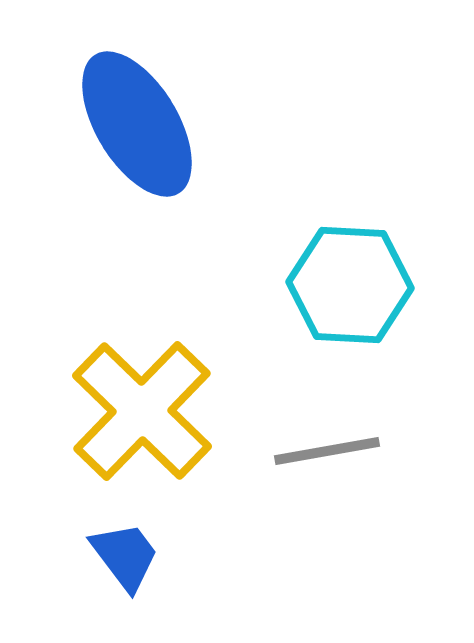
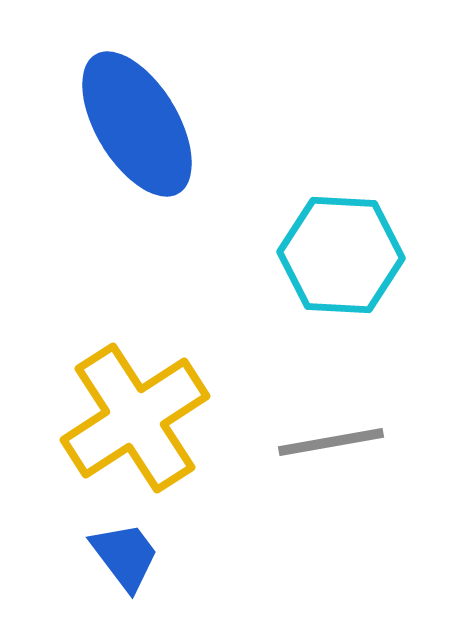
cyan hexagon: moved 9 px left, 30 px up
yellow cross: moved 7 px left, 7 px down; rotated 13 degrees clockwise
gray line: moved 4 px right, 9 px up
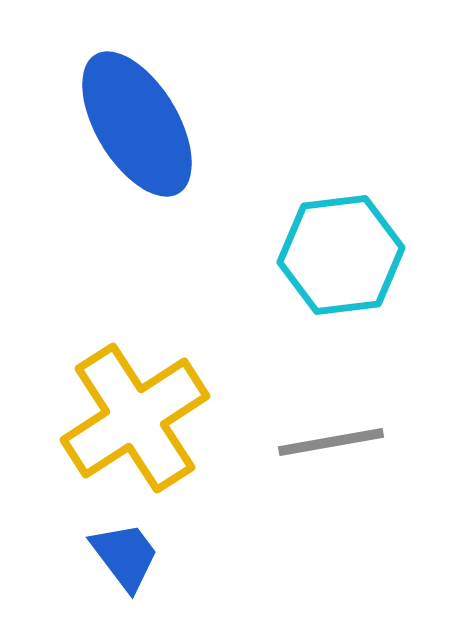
cyan hexagon: rotated 10 degrees counterclockwise
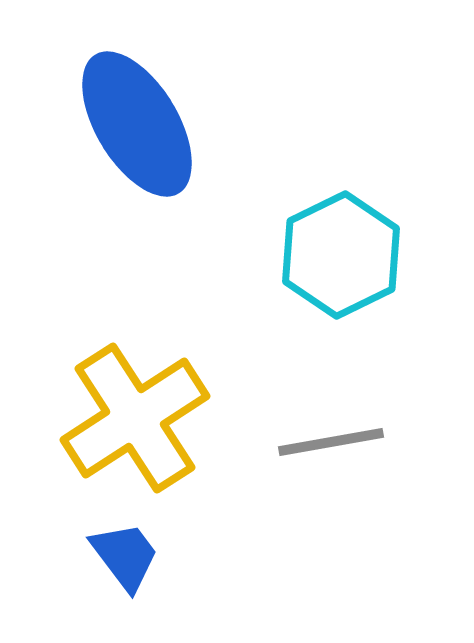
cyan hexagon: rotated 19 degrees counterclockwise
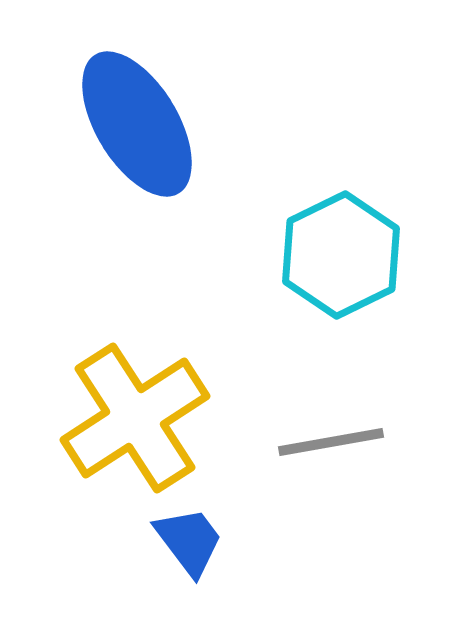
blue trapezoid: moved 64 px right, 15 px up
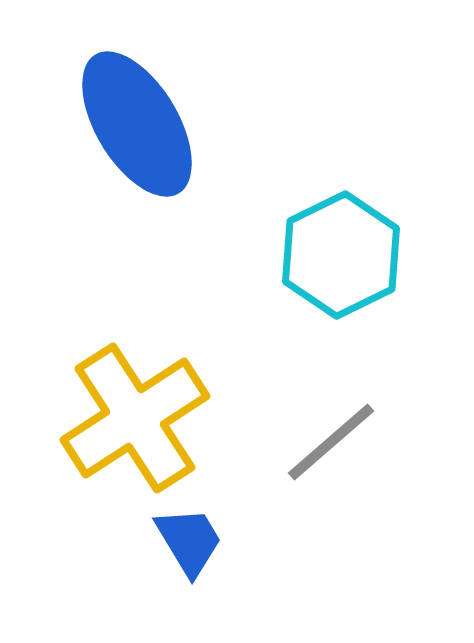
gray line: rotated 31 degrees counterclockwise
blue trapezoid: rotated 6 degrees clockwise
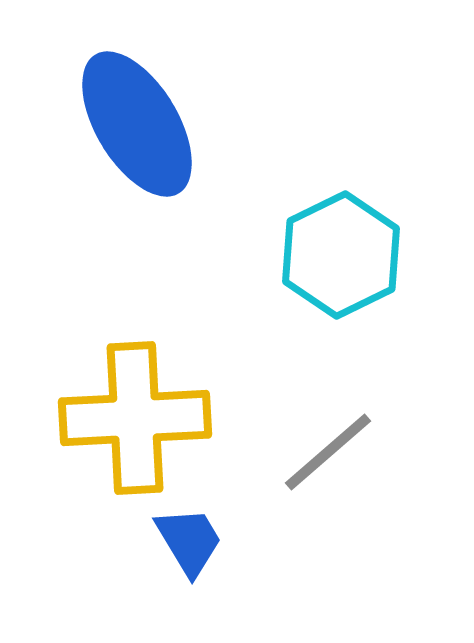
yellow cross: rotated 30 degrees clockwise
gray line: moved 3 px left, 10 px down
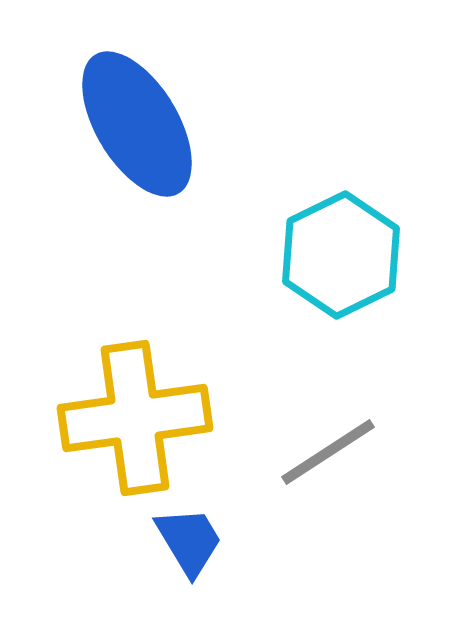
yellow cross: rotated 5 degrees counterclockwise
gray line: rotated 8 degrees clockwise
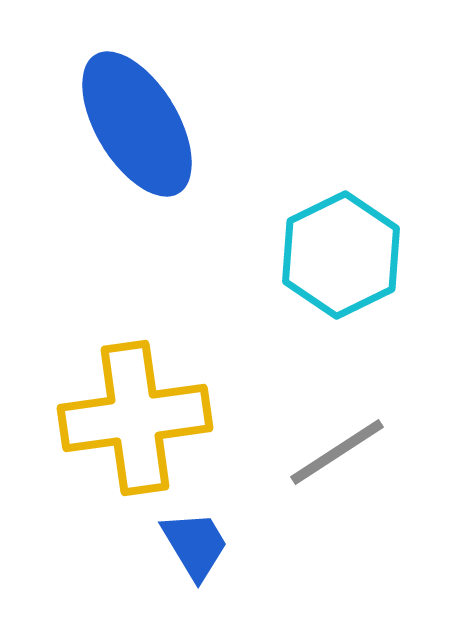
gray line: moved 9 px right
blue trapezoid: moved 6 px right, 4 px down
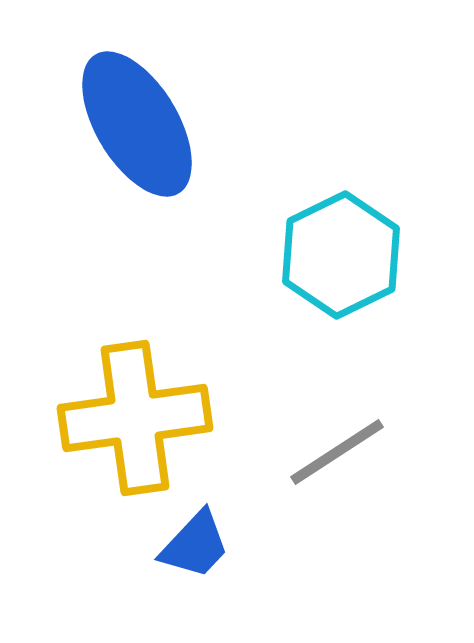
blue trapezoid: rotated 74 degrees clockwise
